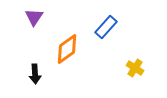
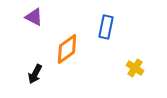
purple triangle: rotated 36 degrees counterclockwise
blue rectangle: rotated 30 degrees counterclockwise
black arrow: rotated 30 degrees clockwise
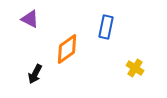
purple triangle: moved 4 px left, 2 px down
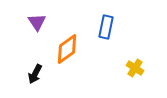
purple triangle: moved 7 px right, 3 px down; rotated 30 degrees clockwise
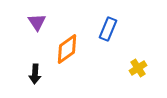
blue rectangle: moved 2 px right, 2 px down; rotated 10 degrees clockwise
yellow cross: moved 3 px right; rotated 24 degrees clockwise
black arrow: rotated 24 degrees counterclockwise
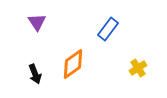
blue rectangle: rotated 15 degrees clockwise
orange diamond: moved 6 px right, 15 px down
black arrow: rotated 24 degrees counterclockwise
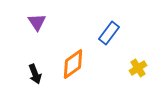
blue rectangle: moved 1 px right, 4 px down
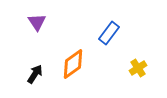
black arrow: rotated 126 degrees counterclockwise
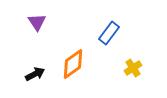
yellow cross: moved 5 px left
black arrow: rotated 30 degrees clockwise
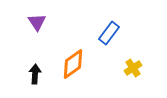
black arrow: rotated 60 degrees counterclockwise
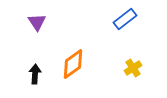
blue rectangle: moved 16 px right, 14 px up; rotated 15 degrees clockwise
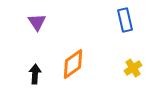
blue rectangle: moved 1 px down; rotated 65 degrees counterclockwise
